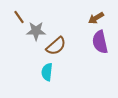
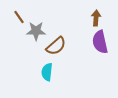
brown arrow: rotated 126 degrees clockwise
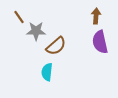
brown arrow: moved 2 px up
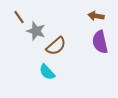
brown arrow: rotated 84 degrees counterclockwise
gray star: rotated 18 degrees clockwise
cyan semicircle: rotated 48 degrees counterclockwise
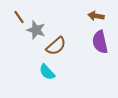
gray star: moved 1 px up
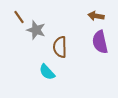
brown semicircle: moved 4 px right, 1 px down; rotated 130 degrees clockwise
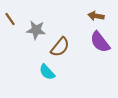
brown line: moved 9 px left, 2 px down
gray star: rotated 12 degrees counterclockwise
purple semicircle: rotated 25 degrees counterclockwise
brown semicircle: rotated 140 degrees counterclockwise
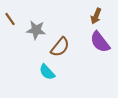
brown arrow: rotated 77 degrees counterclockwise
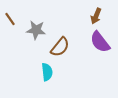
cyan semicircle: rotated 144 degrees counterclockwise
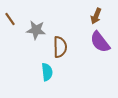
brown semicircle: rotated 40 degrees counterclockwise
